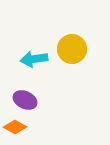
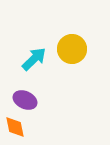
cyan arrow: rotated 144 degrees clockwise
orange diamond: rotated 50 degrees clockwise
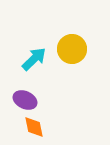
orange diamond: moved 19 px right
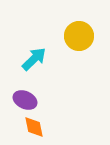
yellow circle: moved 7 px right, 13 px up
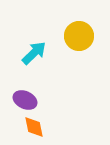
cyan arrow: moved 6 px up
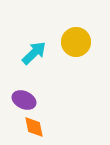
yellow circle: moved 3 px left, 6 px down
purple ellipse: moved 1 px left
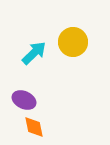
yellow circle: moved 3 px left
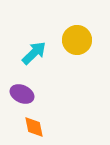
yellow circle: moved 4 px right, 2 px up
purple ellipse: moved 2 px left, 6 px up
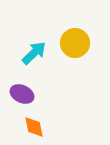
yellow circle: moved 2 px left, 3 px down
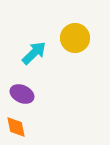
yellow circle: moved 5 px up
orange diamond: moved 18 px left
